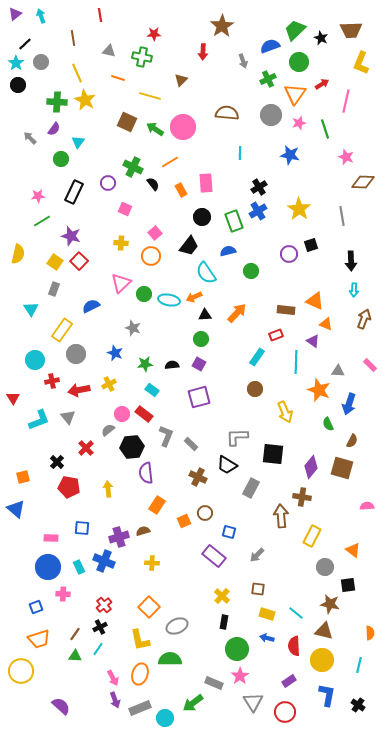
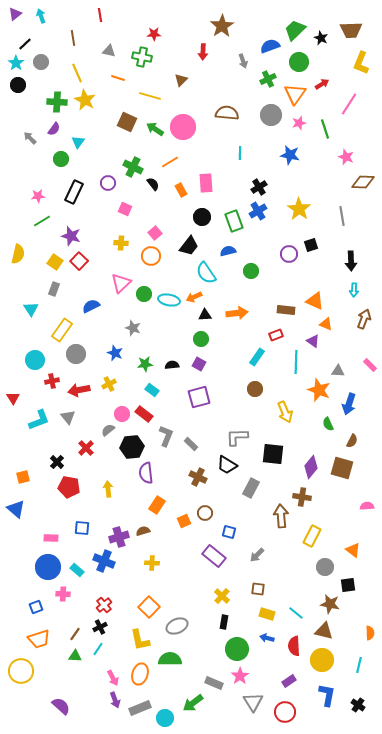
pink line at (346, 101): moved 3 px right, 3 px down; rotated 20 degrees clockwise
orange arrow at (237, 313): rotated 40 degrees clockwise
cyan rectangle at (79, 567): moved 2 px left, 3 px down; rotated 24 degrees counterclockwise
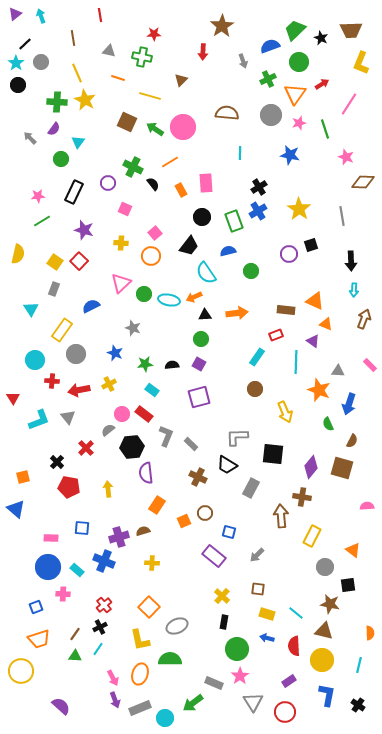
purple star at (71, 236): moved 13 px right, 6 px up
red cross at (52, 381): rotated 16 degrees clockwise
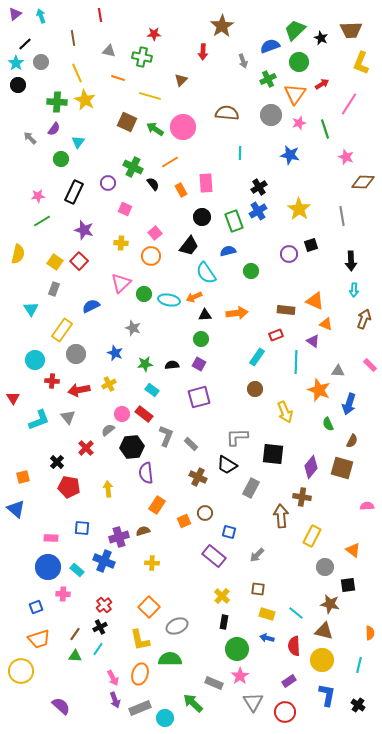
green arrow at (193, 703): rotated 80 degrees clockwise
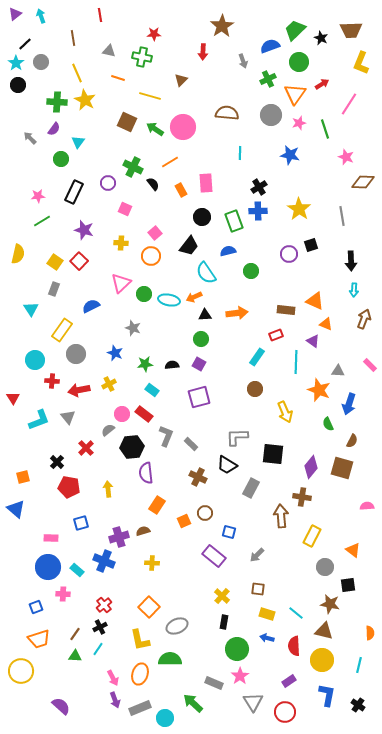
blue cross at (258, 211): rotated 30 degrees clockwise
blue square at (82, 528): moved 1 px left, 5 px up; rotated 21 degrees counterclockwise
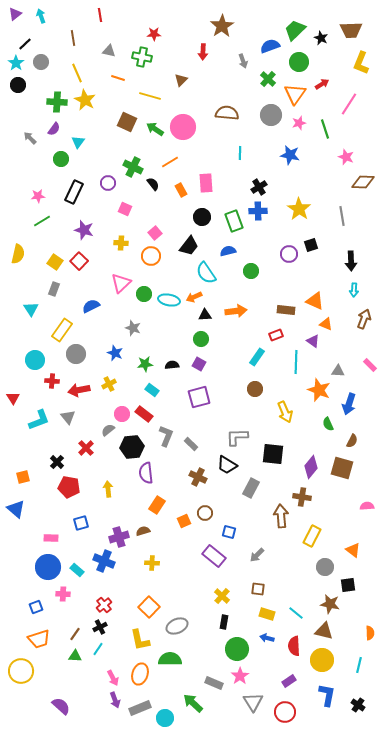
green cross at (268, 79): rotated 21 degrees counterclockwise
orange arrow at (237, 313): moved 1 px left, 2 px up
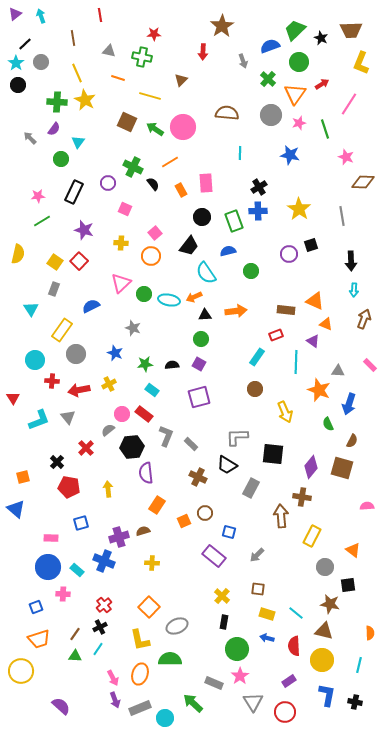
black cross at (358, 705): moved 3 px left, 3 px up; rotated 24 degrees counterclockwise
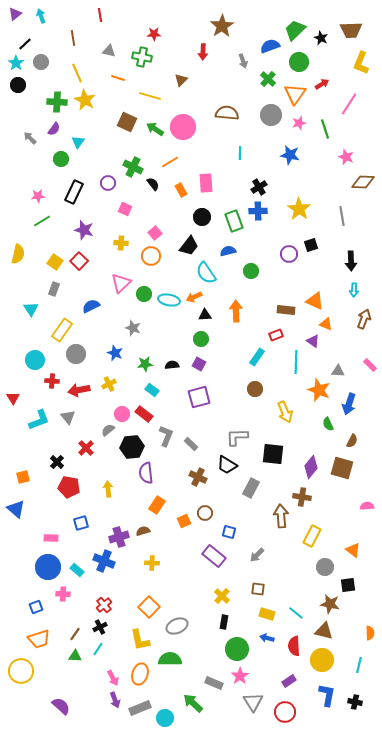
orange arrow at (236, 311): rotated 85 degrees counterclockwise
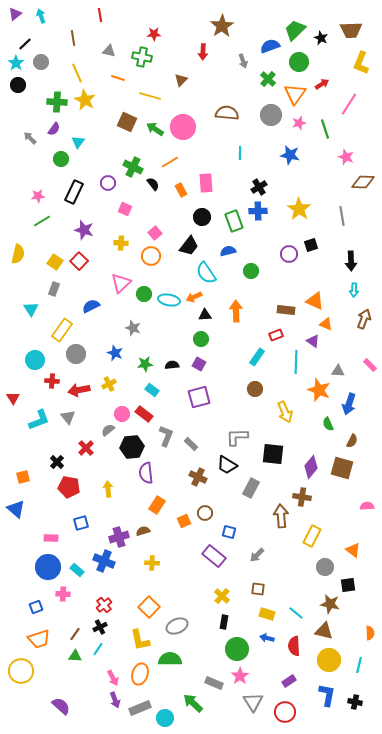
yellow circle at (322, 660): moved 7 px right
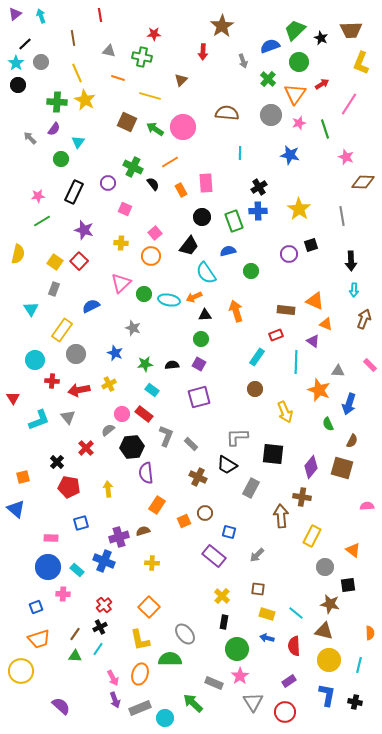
orange arrow at (236, 311): rotated 15 degrees counterclockwise
gray ellipse at (177, 626): moved 8 px right, 8 px down; rotated 75 degrees clockwise
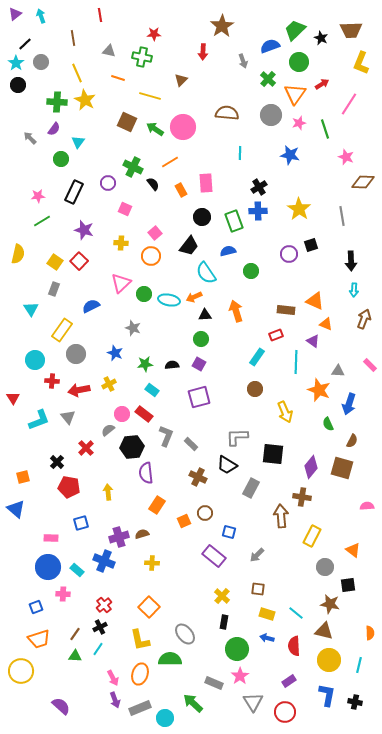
yellow arrow at (108, 489): moved 3 px down
brown semicircle at (143, 531): moved 1 px left, 3 px down
